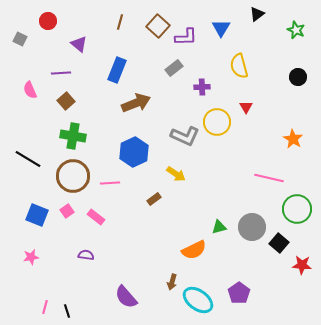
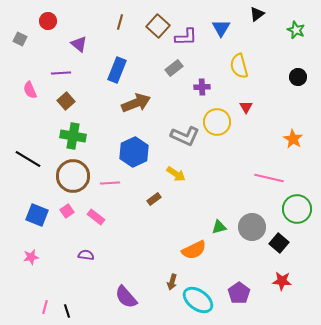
red star at (302, 265): moved 20 px left, 16 px down
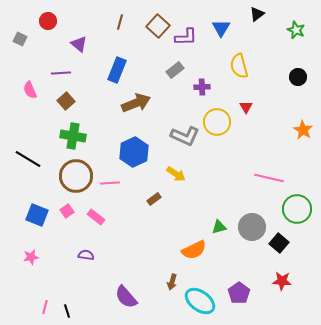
gray rectangle at (174, 68): moved 1 px right, 2 px down
orange star at (293, 139): moved 10 px right, 9 px up
brown circle at (73, 176): moved 3 px right
cyan ellipse at (198, 300): moved 2 px right, 1 px down
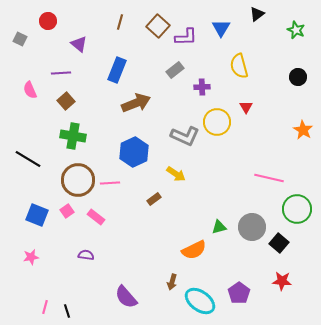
brown circle at (76, 176): moved 2 px right, 4 px down
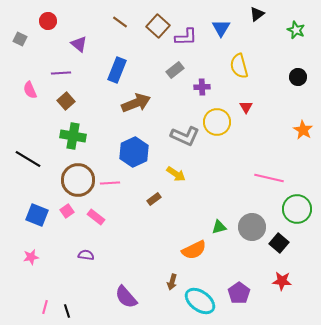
brown line at (120, 22): rotated 70 degrees counterclockwise
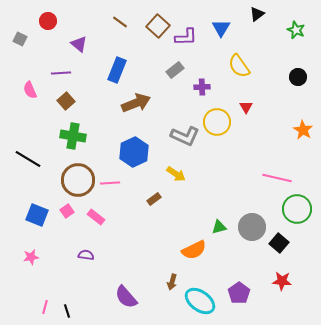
yellow semicircle at (239, 66): rotated 20 degrees counterclockwise
pink line at (269, 178): moved 8 px right
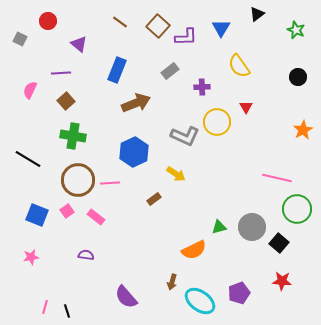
gray rectangle at (175, 70): moved 5 px left, 1 px down
pink semicircle at (30, 90): rotated 48 degrees clockwise
orange star at (303, 130): rotated 12 degrees clockwise
purple pentagon at (239, 293): rotated 15 degrees clockwise
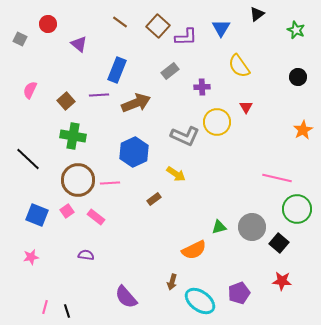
red circle at (48, 21): moved 3 px down
purple line at (61, 73): moved 38 px right, 22 px down
black line at (28, 159): rotated 12 degrees clockwise
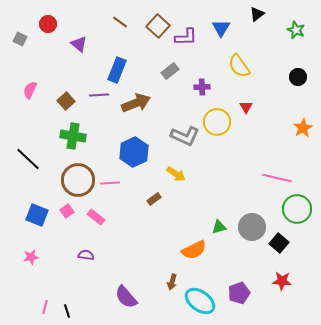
orange star at (303, 130): moved 2 px up
